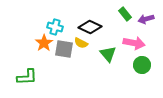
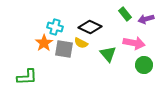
green circle: moved 2 px right
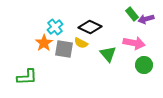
green rectangle: moved 7 px right
cyan cross: rotated 35 degrees clockwise
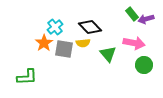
black diamond: rotated 20 degrees clockwise
yellow semicircle: moved 2 px right; rotated 32 degrees counterclockwise
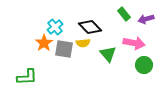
green rectangle: moved 8 px left
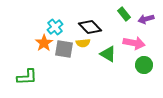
green triangle: rotated 18 degrees counterclockwise
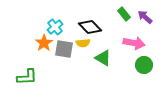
purple arrow: moved 1 px left, 2 px up; rotated 56 degrees clockwise
green triangle: moved 5 px left, 4 px down
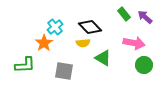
gray square: moved 22 px down
green L-shape: moved 2 px left, 12 px up
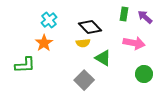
green rectangle: rotated 48 degrees clockwise
cyan cross: moved 6 px left, 7 px up
green circle: moved 9 px down
gray square: moved 20 px right, 9 px down; rotated 36 degrees clockwise
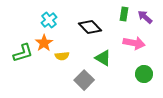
yellow semicircle: moved 21 px left, 13 px down
green L-shape: moved 2 px left, 12 px up; rotated 15 degrees counterclockwise
